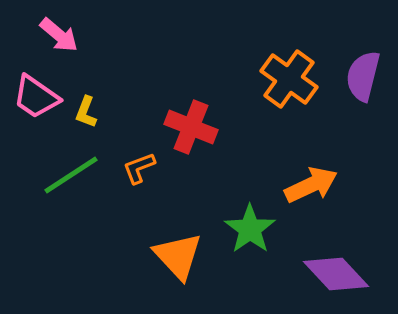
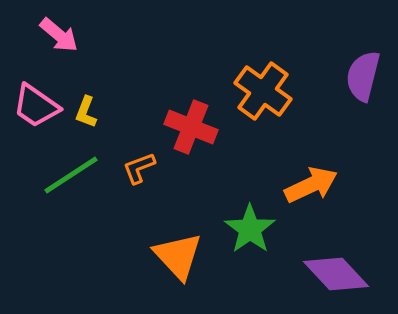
orange cross: moved 26 px left, 12 px down
pink trapezoid: moved 9 px down
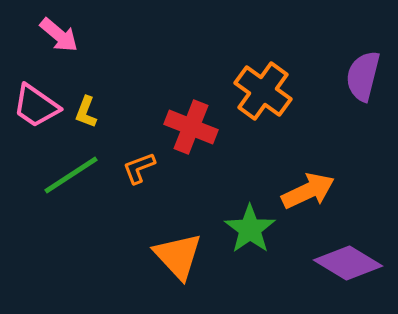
orange arrow: moved 3 px left, 6 px down
purple diamond: moved 12 px right, 11 px up; rotated 16 degrees counterclockwise
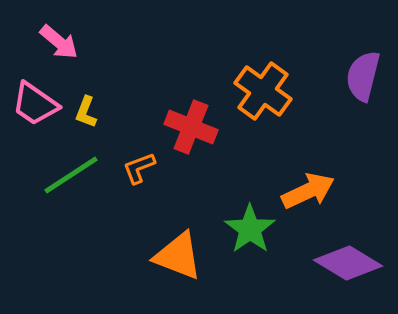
pink arrow: moved 7 px down
pink trapezoid: moved 1 px left, 2 px up
orange triangle: rotated 26 degrees counterclockwise
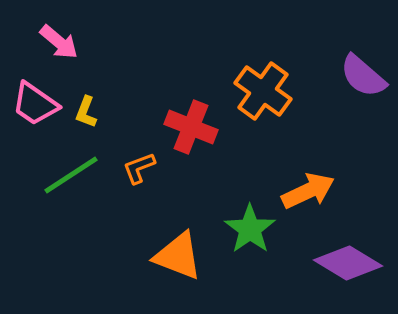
purple semicircle: rotated 63 degrees counterclockwise
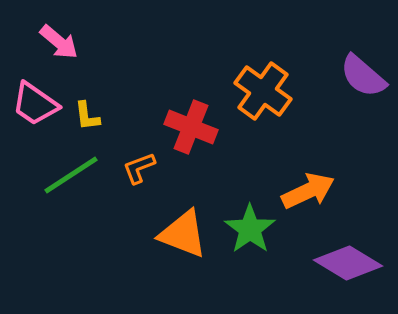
yellow L-shape: moved 1 px right, 4 px down; rotated 28 degrees counterclockwise
orange triangle: moved 5 px right, 22 px up
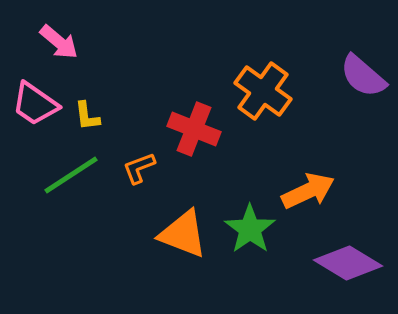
red cross: moved 3 px right, 2 px down
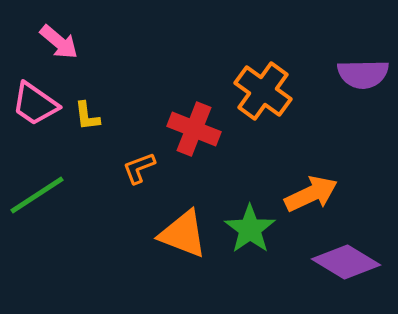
purple semicircle: moved 2 px up; rotated 42 degrees counterclockwise
green line: moved 34 px left, 20 px down
orange arrow: moved 3 px right, 3 px down
purple diamond: moved 2 px left, 1 px up
